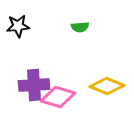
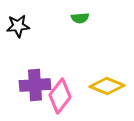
green semicircle: moved 9 px up
purple cross: moved 1 px right
pink diamond: moved 2 px right, 1 px up; rotated 68 degrees counterclockwise
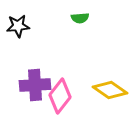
yellow diamond: moved 3 px right, 4 px down; rotated 12 degrees clockwise
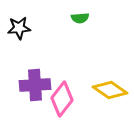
black star: moved 1 px right, 2 px down
pink diamond: moved 2 px right, 3 px down
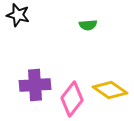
green semicircle: moved 8 px right, 7 px down
black star: moved 1 px left, 13 px up; rotated 20 degrees clockwise
pink diamond: moved 10 px right
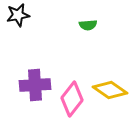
black star: rotated 25 degrees counterclockwise
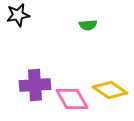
pink diamond: rotated 68 degrees counterclockwise
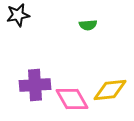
yellow diamond: rotated 40 degrees counterclockwise
